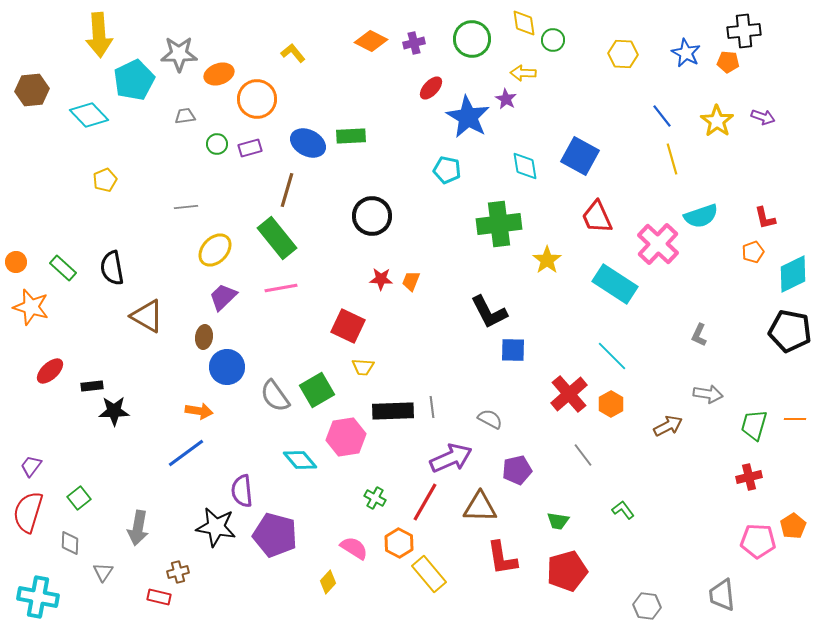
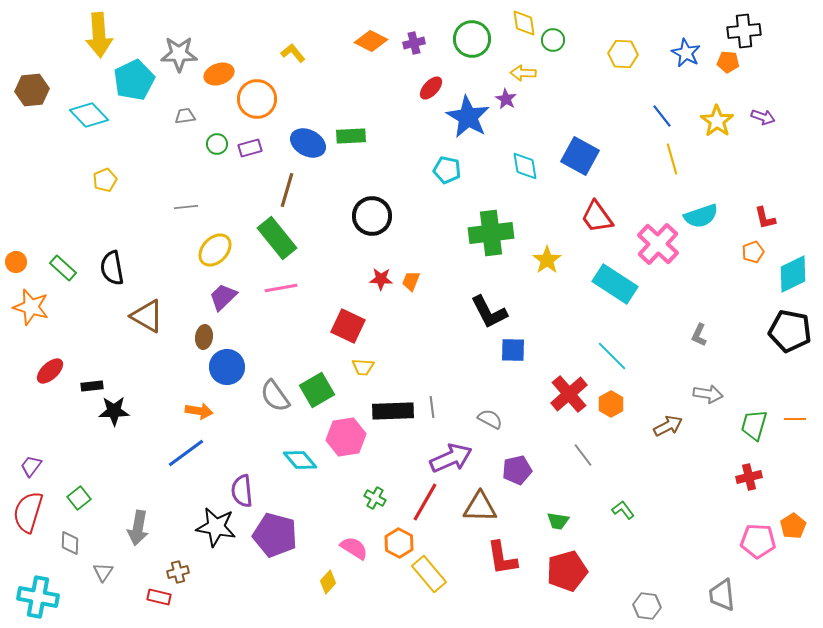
red trapezoid at (597, 217): rotated 12 degrees counterclockwise
green cross at (499, 224): moved 8 px left, 9 px down
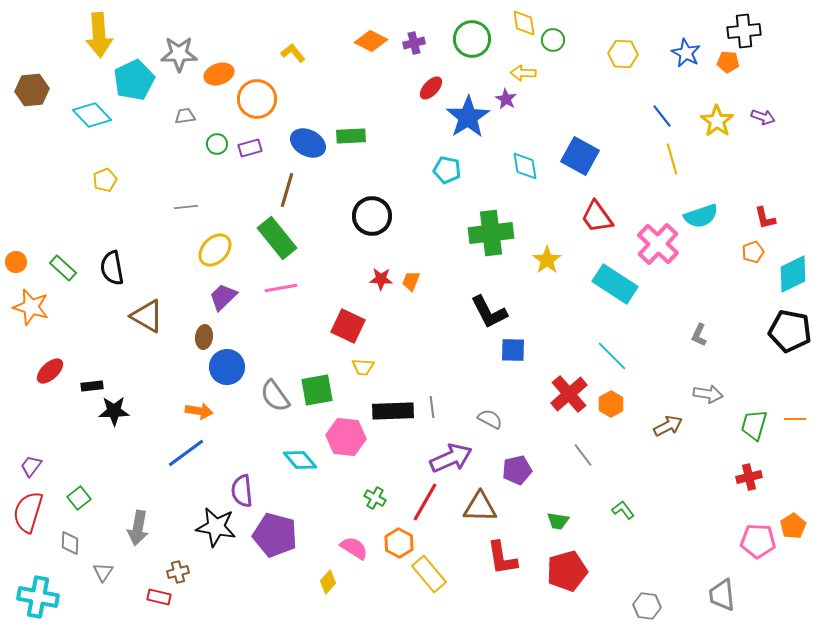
cyan diamond at (89, 115): moved 3 px right
blue star at (468, 117): rotated 9 degrees clockwise
green square at (317, 390): rotated 20 degrees clockwise
pink hexagon at (346, 437): rotated 15 degrees clockwise
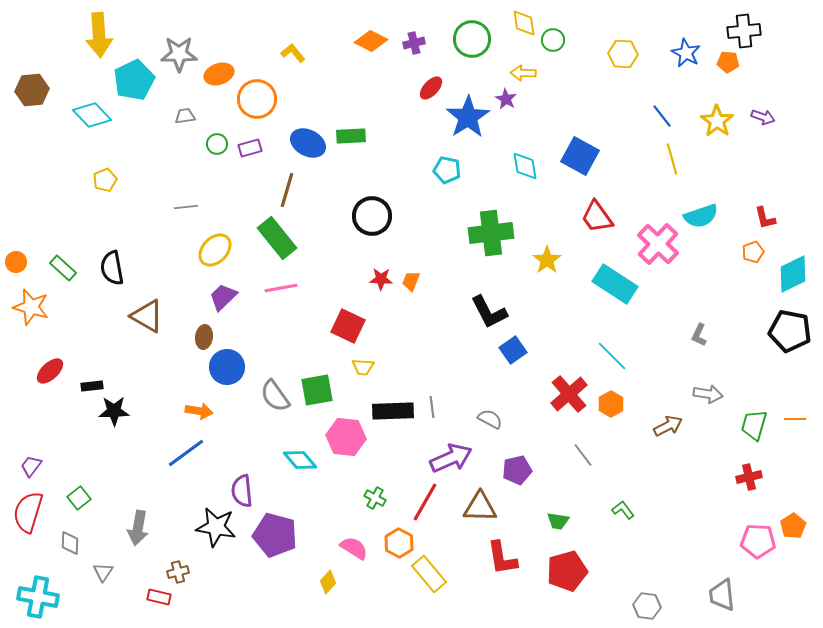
blue square at (513, 350): rotated 36 degrees counterclockwise
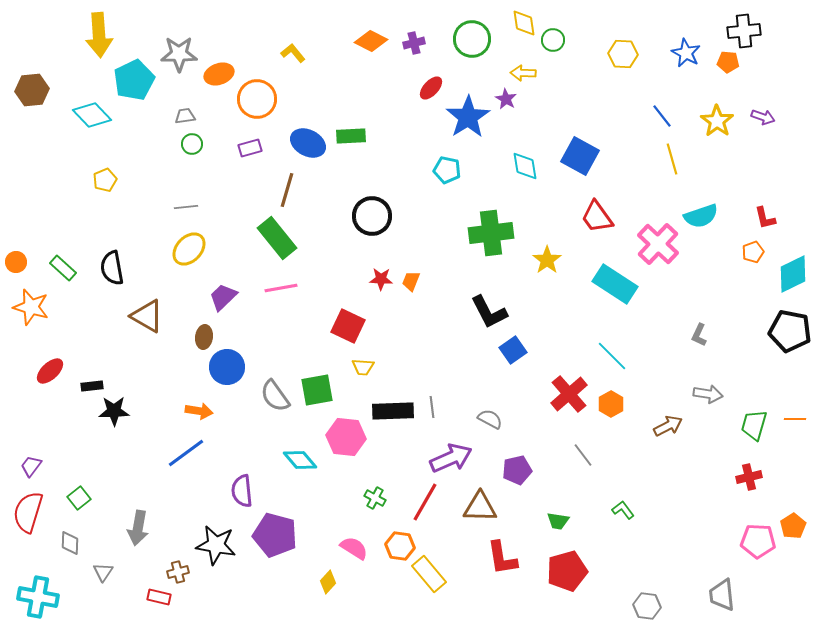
green circle at (217, 144): moved 25 px left
yellow ellipse at (215, 250): moved 26 px left, 1 px up
black star at (216, 527): moved 18 px down
orange hexagon at (399, 543): moved 1 px right, 3 px down; rotated 20 degrees counterclockwise
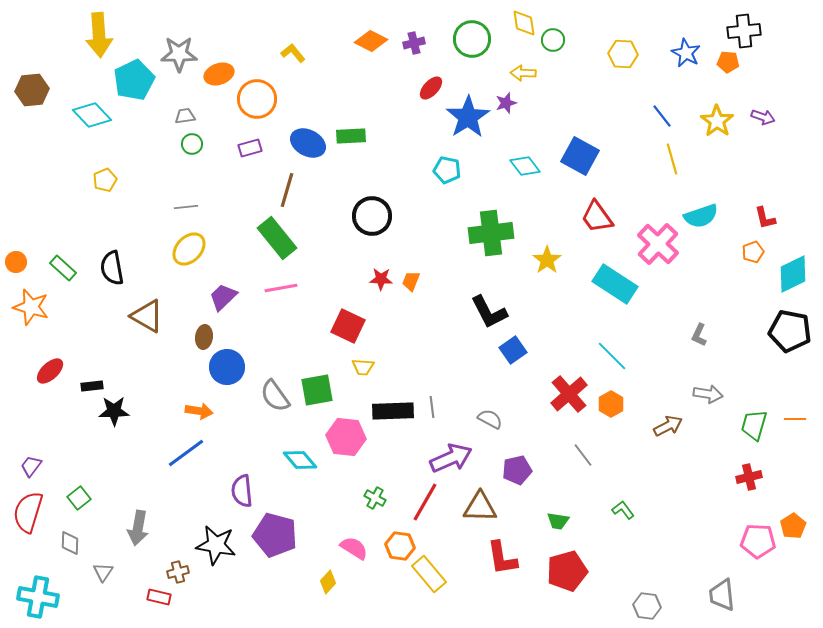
purple star at (506, 99): moved 4 px down; rotated 25 degrees clockwise
cyan diamond at (525, 166): rotated 28 degrees counterclockwise
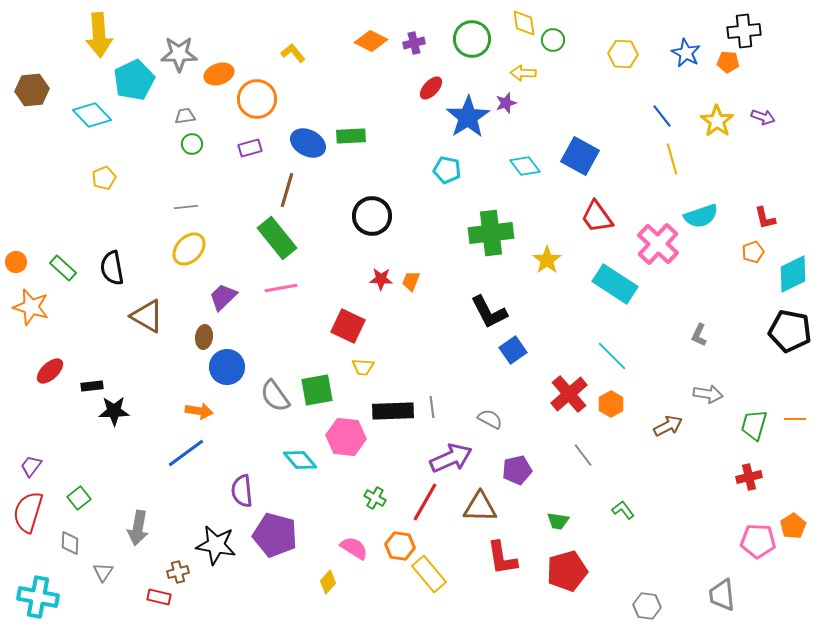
yellow pentagon at (105, 180): moved 1 px left, 2 px up
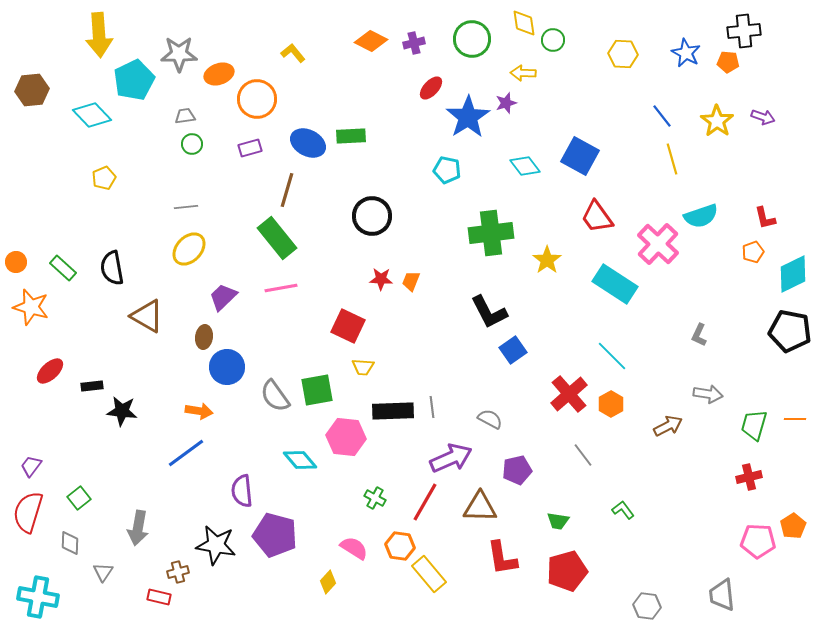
black star at (114, 411): moved 8 px right; rotated 8 degrees clockwise
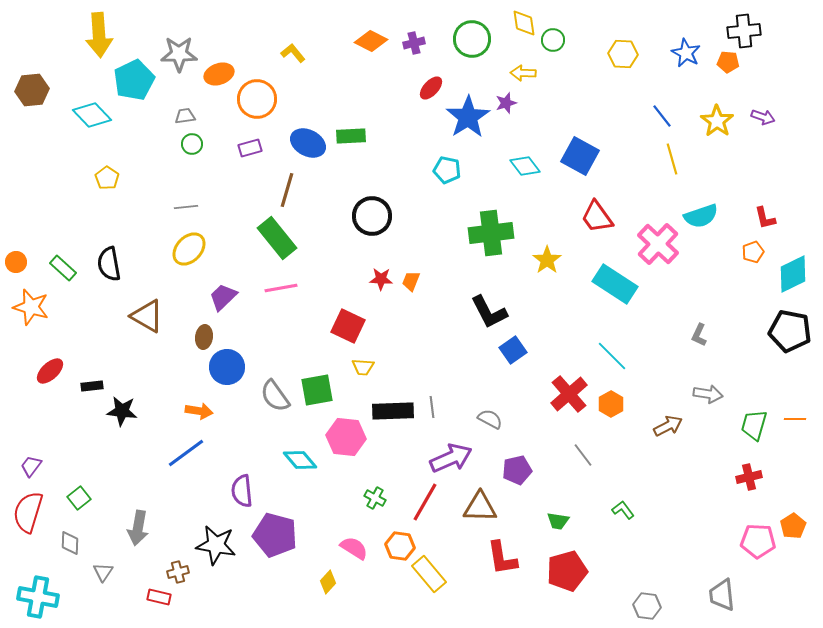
yellow pentagon at (104, 178): moved 3 px right; rotated 15 degrees counterclockwise
black semicircle at (112, 268): moved 3 px left, 4 px up
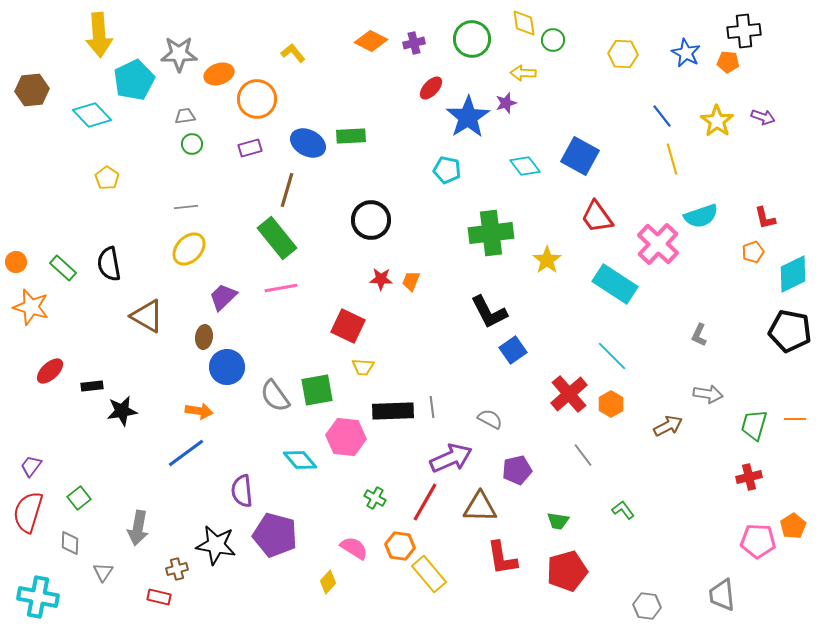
black circle at (372, 216): moved 1 px left, 4 px down
black star at (122, 411): rotated 16 degrees counterclockwise
brown cross at (178, 572): moved 1 px left, 3 px up
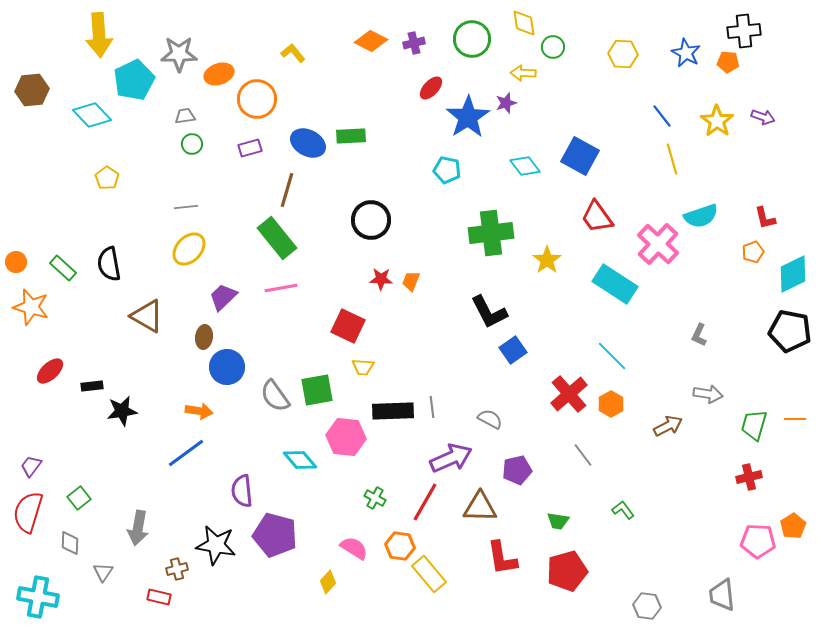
green circle at (553, 40): moved 7 px down
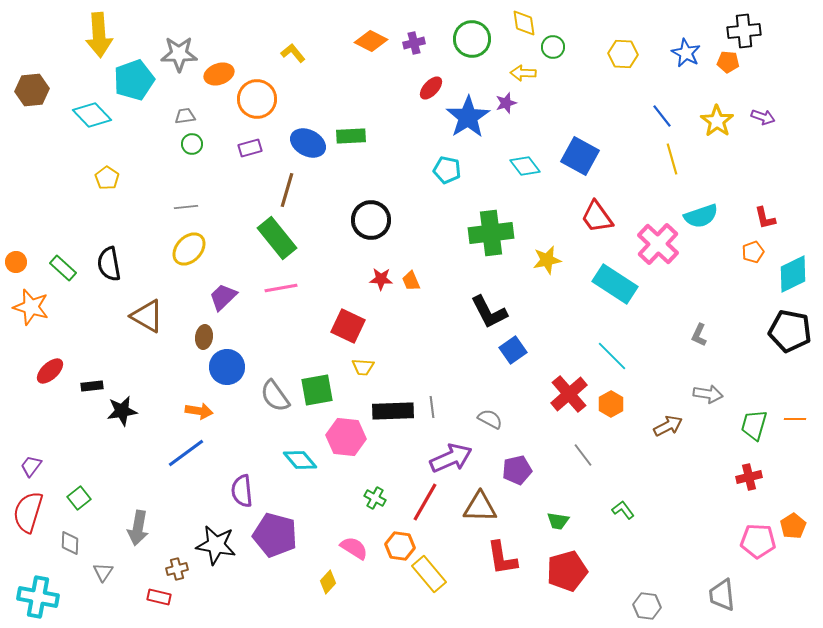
cyan pentagon at (134, 80): rotated 6 degrees clockwise
yellow star at (547, 260): rotated 24 degrees clockwise
orange trapezoid at (411, 281): rotated 45 degrees counterclockwise
